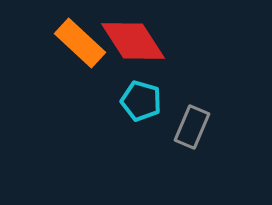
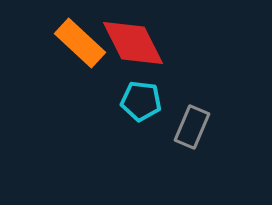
red diamond: moved 2 px down; rotated 6 degrees clockwise
cyan pentagon: rotated 9 degrees counterclockwise
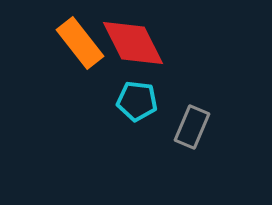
orange rectangle: rotated 9 degrees clockwise
cyan pentagon: moved 4 px left
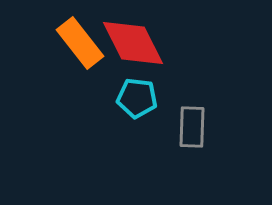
cyan pentagon: moved 3 px up
gray rectangle: rotated 21 degrees counterclockwise
